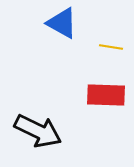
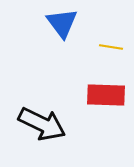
blue triangle: rotated 24 degrees clockwise
black arrow: moved 4 px right, 7 px up
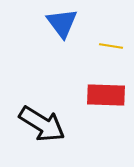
yellow line: moved 1 px up
black arrow: rotated 6 degrees clockwise
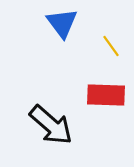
yellow line: rotated 45 degrees clockwise
black arrow: moved 9 px right, 1 px down; rotated 9 degrees clockwise
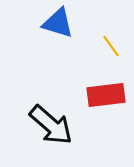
blue triangle: moved 4 px left; rotated 36 degrees counterclockwise
red rectangle: rotated 9 degrees counterclockwise
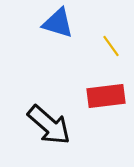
red rectangle: moved 1 px down
black arrow: moved 2 px left
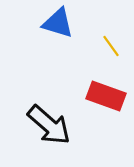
red rectangle: rotated 27 degrees clockwise
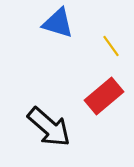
red rectangle: moved 2 px left; rotated 60 degrees counterclockwise
black arrow: moved 2 px down
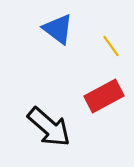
blue triangle: moved 6 px down; rotated 20 degrees clockwise
red rectangle: rotated 12 degrees clockwise
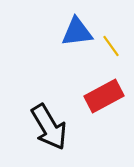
blue triangle: moved 19 px right, 3 px down; rotated 44 degrees counterclockwise
black arrow: rotated 18 degrees clockwise
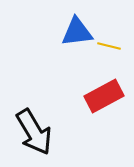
yellow line: moved 2 px left; rotated 40 degrees counterclockwise
black arrow: moved 15 px left, 5 px down
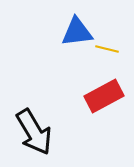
yellow line: moved 2 px left, 3 px down
